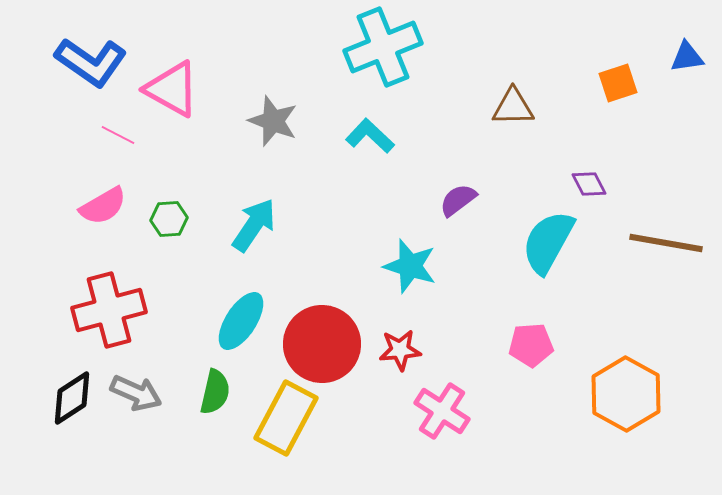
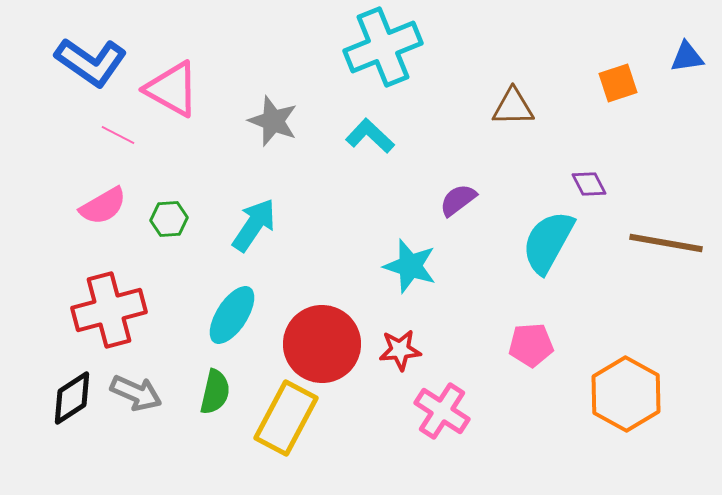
cyan ellipse: moved 9 px left, 6 px up
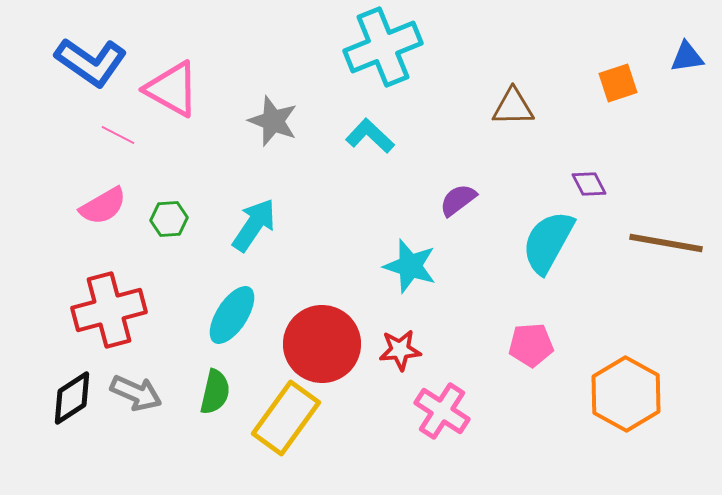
yellow rectangle: rotated 8 degrees clockwise
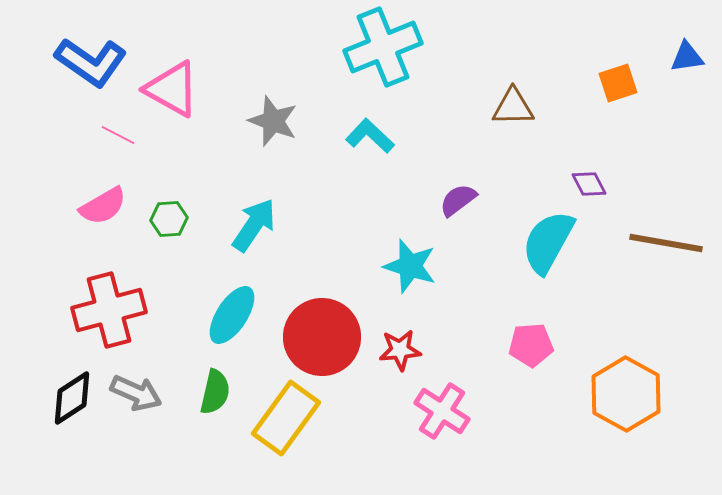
red circle: moved 7 px up
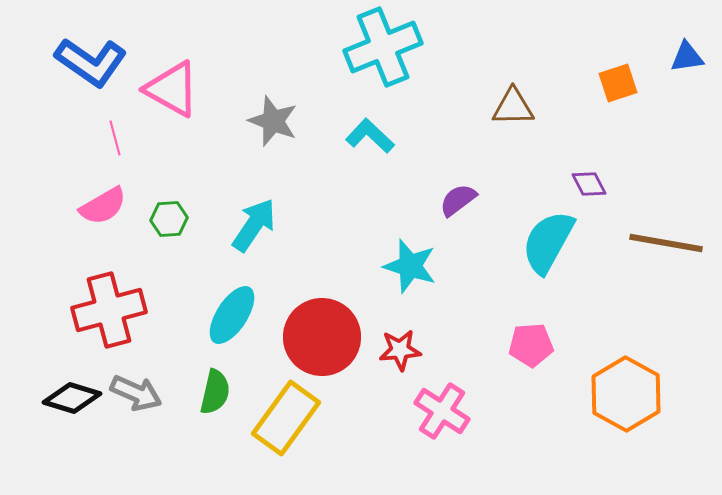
pink line: moved 3 px left, 3 px down; rotated 48 degrees clockwise
black diamond: rotated 50 degrees clockwise
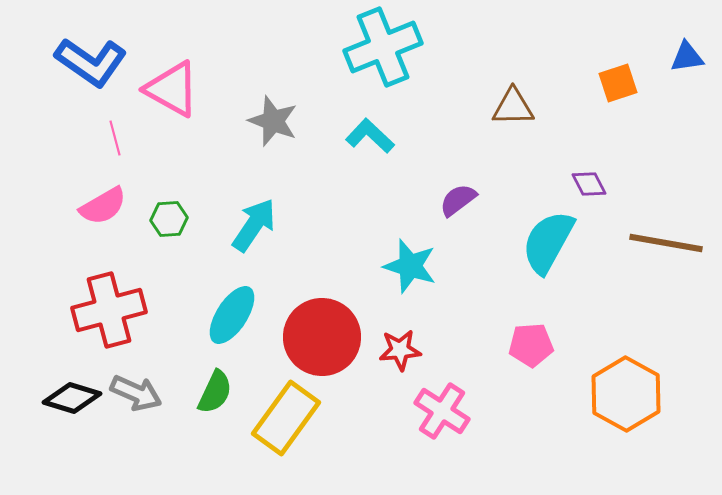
green semicircle: rotated 12 degrees clockwise
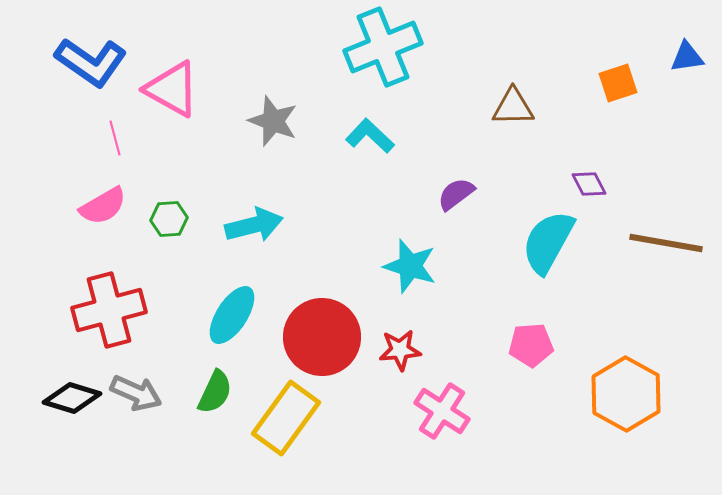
purple semicircle: moved 2 px left, 6 px up
cyan arrow: rotated 42 degrees clockwise
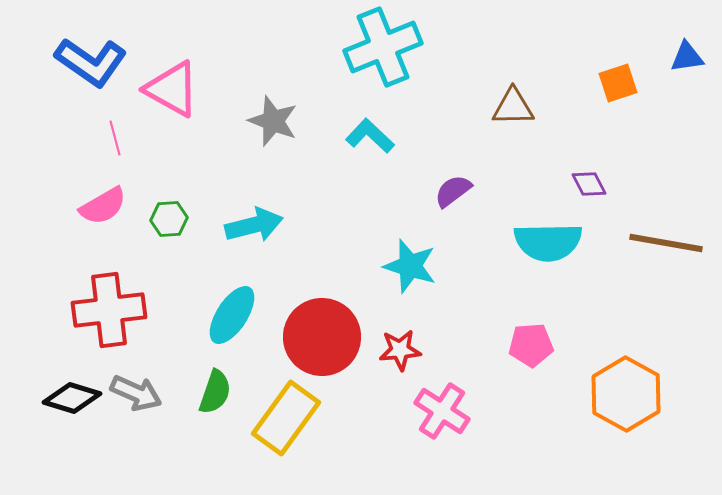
purple semicircle: moved 3 px left, 3 px up
cyan semicircle: rotated 120 degrees counterclockwise
red cross: rotated 8 degrees clockwise
green semicircle: rotated 6 degrees counterclockwise
